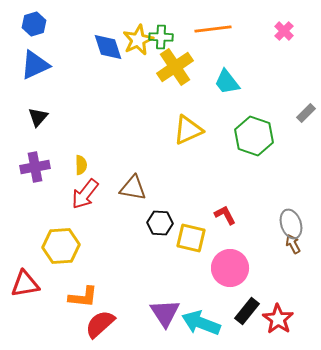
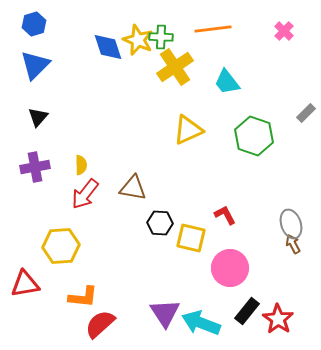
yellow star: rotated 24 degrees counterclockwise
blue triangle: rotated 20 degrees counterclockwise
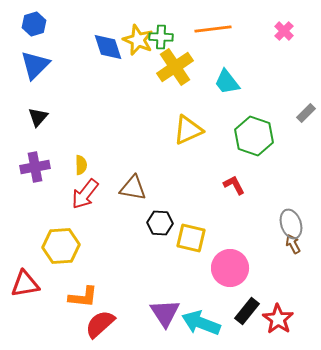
red L-shape: moved 9 px right, 30 px up
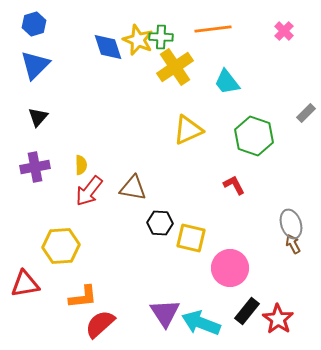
red arrow: moved 4 px right, 3 px up
orange L-shape: rotated 12 degrees counterclockwise
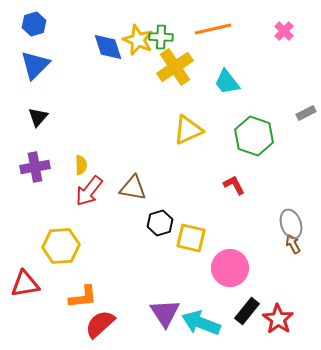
orange line: rotated 6 degrees counterclockwise
gray rectangle: rotated 18 degrees clockwise
black hexagon: rotated 20 degrees counterclockwise
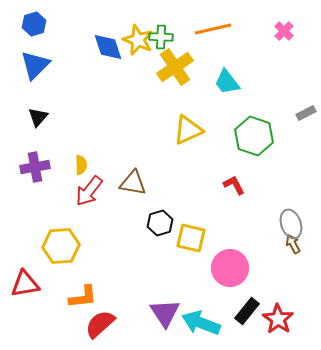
brown triangle: moved 5 px up
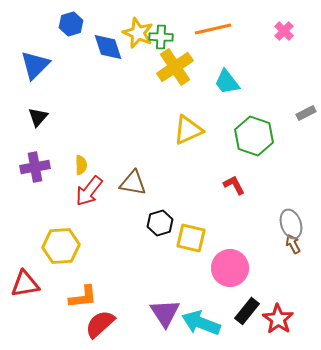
blue hexagon: moved 37 px right
yellow star: moved 7 px up
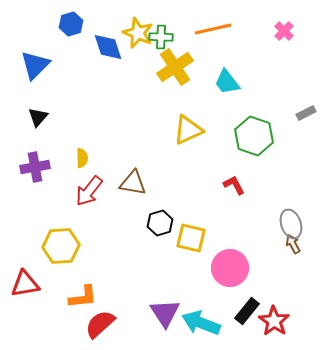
yellow semicircle: moved 1 px right, 7 px up
red star: moved 4 px left, 2 px down
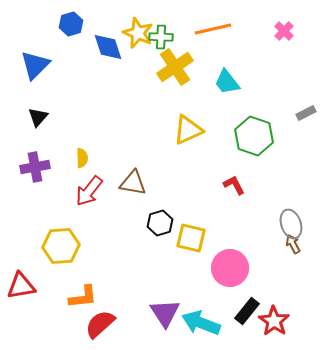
red triangle: moved 4 px left, 2 px down
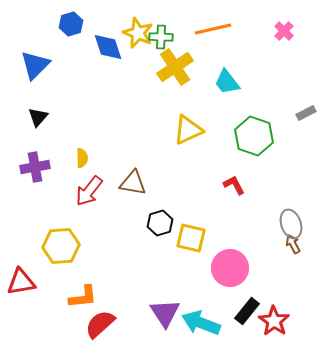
red triangle: moved 4 px up
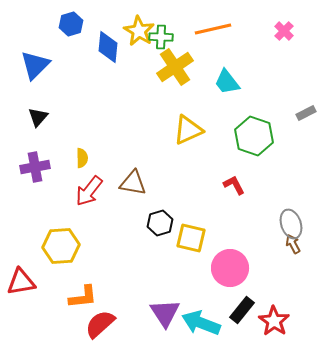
yellow star: moved 1 px right, 2 px up; rotated 8 degrees clockwise
blue diamond: rotated 24 degrees clockwise
black rectangle: moved 5 px left, 1 px up
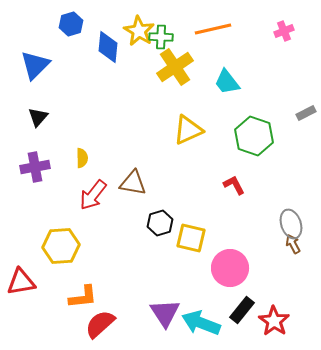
pink cross: rotated 24 degrees clockwise
red arrow: moved 4 px right, 4 px down
